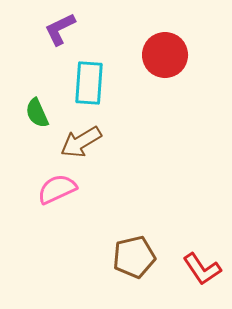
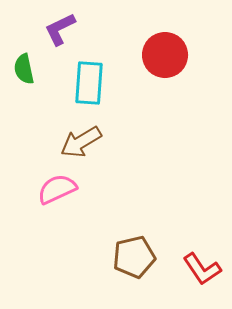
green semicircle: moved 13 px left, 44 px up; rotated 12 degrees clockwise
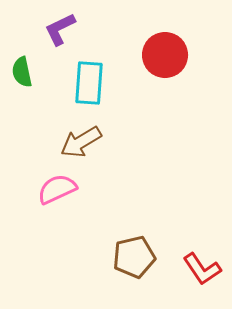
green semicircle: moved 2 px left, 3 px down
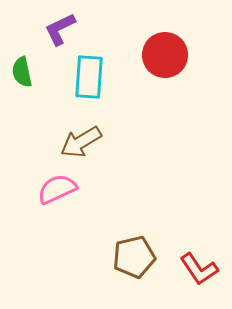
cyan rectangle: moved 6 px up
red L-shape: moved 3 px left
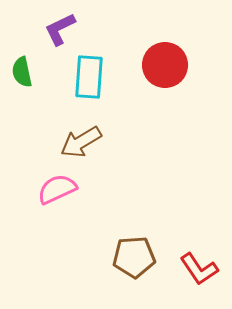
red circle: moved 10 px down
brown pentagon: rotated 9 degrees clockwise
